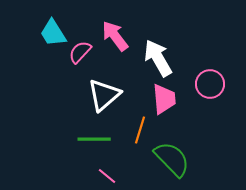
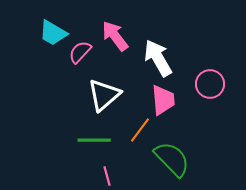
cyan trapezoid: rotated 28 degrees counterclockwise
pink trapezoid: moved 1 px left, 1 px down
orange line: rotated 20 degrees clockwise
green line: moved 1 px down
pink line: rotated 36 degrees clockwise
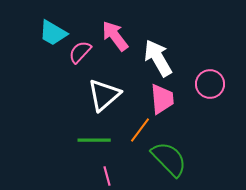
pink trapezoid: moved 1 px left, 1 px up
green semicircle: moved 3 px left
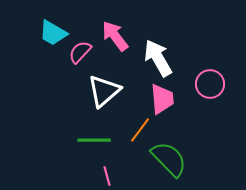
white triangle: moved 4 px up
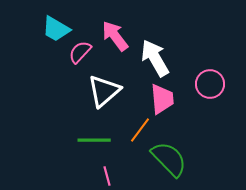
cyan trapezoid: moved 3 px right, 4 px up
white arrow: moved 3 px left
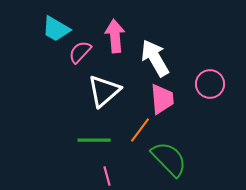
pink arrow: rotated 32 degrees clockwise
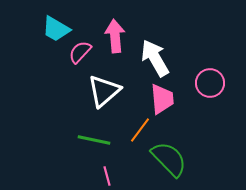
pink circle: moved 1 px up
green line: rotated 12 degrees clockwise
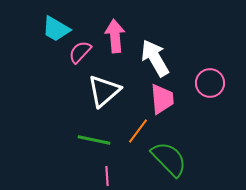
orange line: moved 2 px left, 1 px down
pink line: rotated 12 degrees clockwise
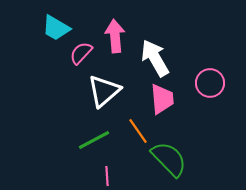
cyan trapezoid: moved 1 px up
pink semicircle: moved 1 px right, 1 px down
orange line: rotated 72 degrees counterclockwise
green line: rotated 40 degrees counterclockwise
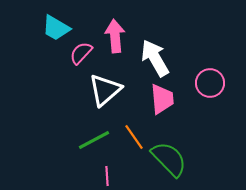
white triangle: moved 1 px right, 1 px up
orange line: moved 4 px left, 6 px down
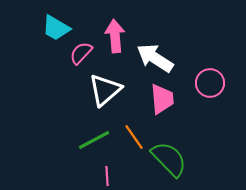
white arrow: rotated 27 degrees counterclockwise
